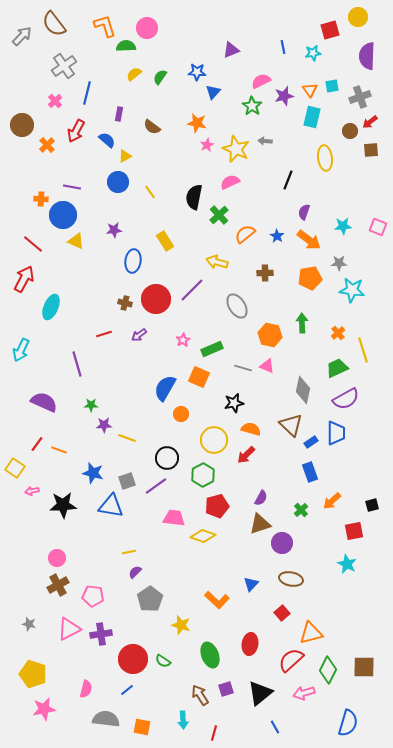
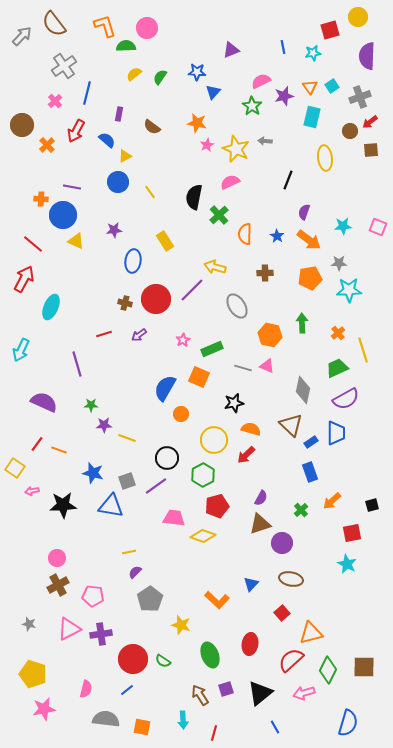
cyan square at (332, 86): rotated 24 degrees counterclockwise
orange triangle at (310, 90): moved 3 px up
orange semicircle at (245, 234): rotated 50 degrees counterclockwise
yellow arrow at (217, 262): moved 2 px left, 5 px down
cyan star at (352, 290): moved 3 px left; rotated 10 degrees counterclockwise
red square at (354, 531): moved 2 px left, 2 px down
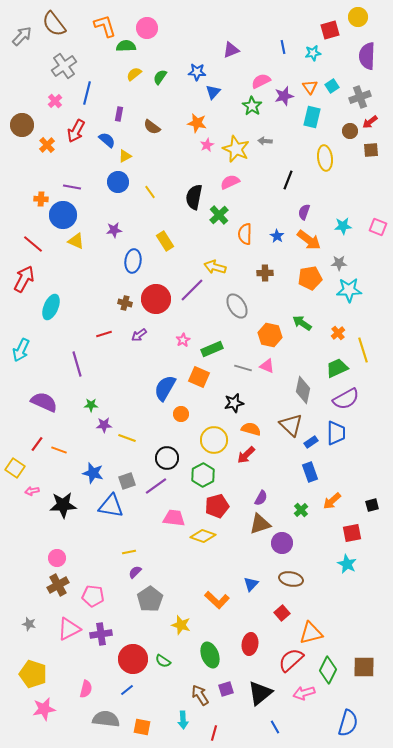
green arrow at (302, 323): rotated 54 degrees counterclockwise
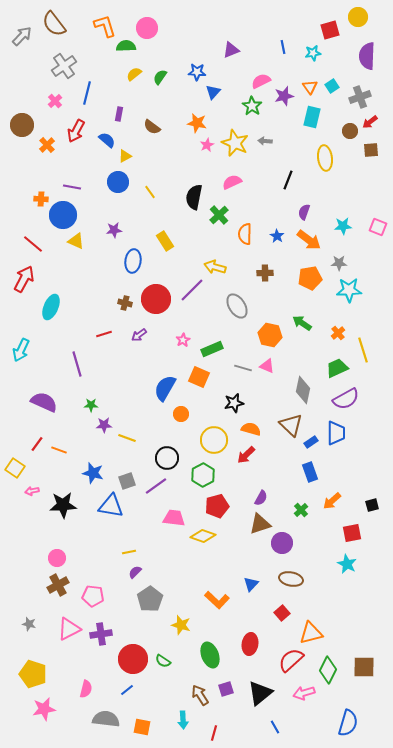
yellow star at (236, 149): moved 1 px left, 6 px up
pink semicircle at (230, 182): moved 2 px right
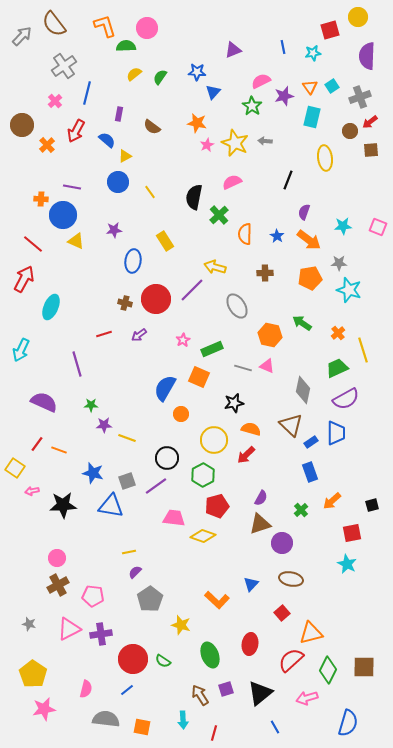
purple triangle at (231, 50): moved 2 px right
cyan star at (349, 290): rotated 20 degrees clockwise
yellow pentagon at (33, 674): rotated 16 degrees clockwise
pink arrow at (304, 693): moved 3 px right, 5 px down
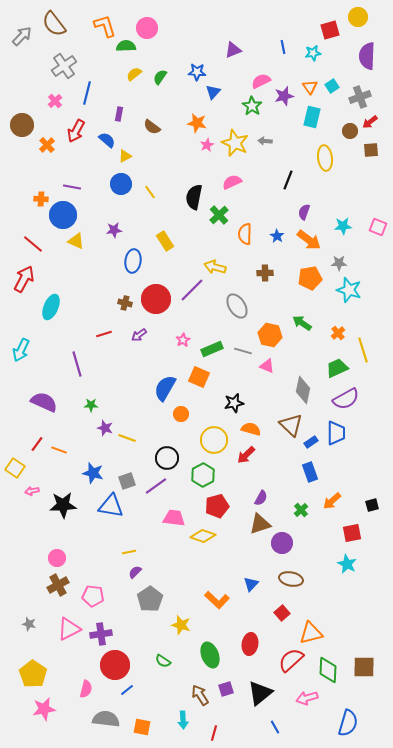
blue circle at (118, 182): moved 3 px right, 2 px down
gray line at (243, 368): moved 17 px up
purple star at (104, 425): moved 1 px right, 3 px down; rotated 21 degrees clockwise
red circle at (133, 659): moved 18 px left, 6 px down
green diamond at (328, 670): rotated 24 degrees counterclockwise
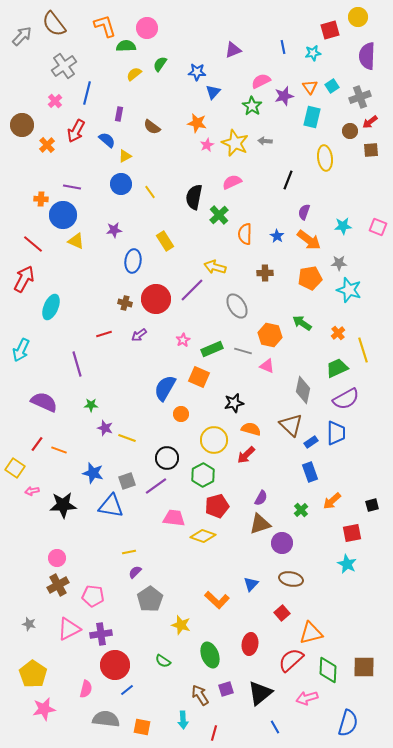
green semicircle at (160, 77): moved 13 px up
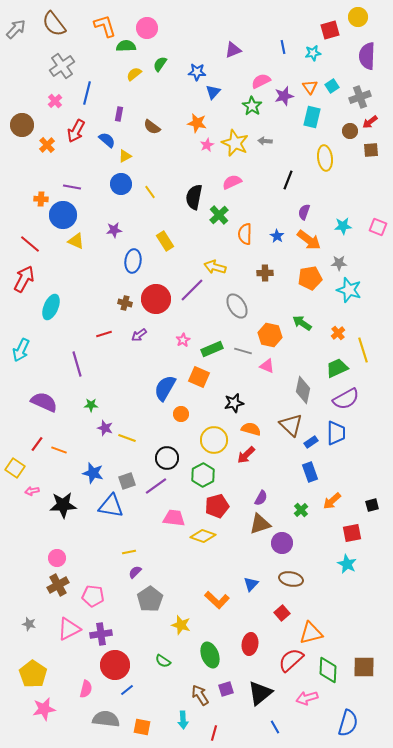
gray arrow at (22, 36): moved 6 px left, 7 px up
gray cross at (64, 66): moved 2 px left
red line at (33, 244): moved 3 px left
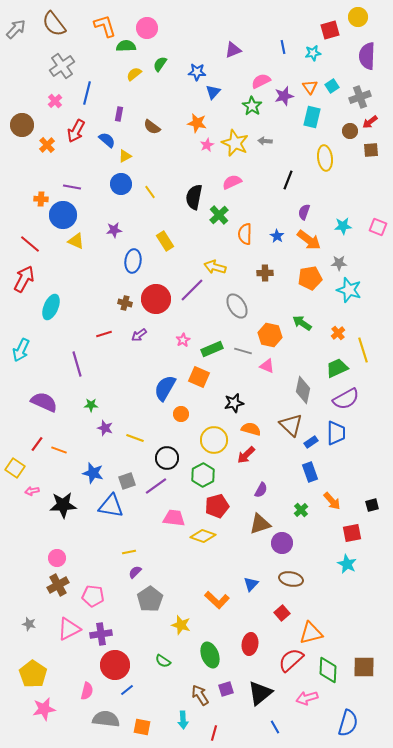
yellow line at (127, 438): moved 8 px right
purple semicircle at (261, 498): moved 8 px up
orange arrow at (332, 501): rotated 90 degrees counterclockwise
pink semicircle at (86, 689): moved 1 px right, 2 px down
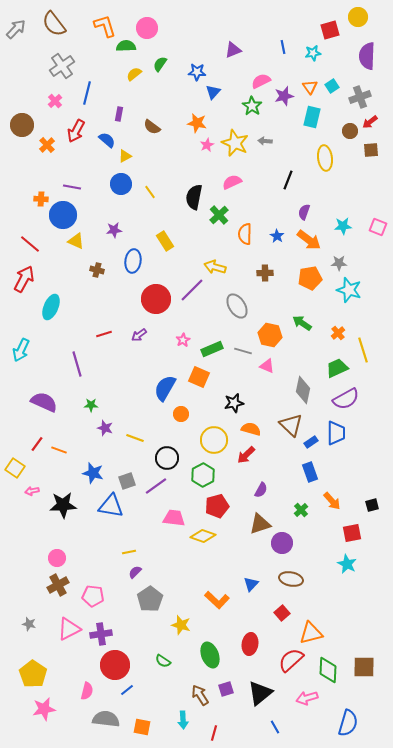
brown cross at (125, 303): moved 28 px left, 33 px up
